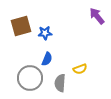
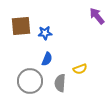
brown square: rotated 10 degrees clockwise
gray circle: moved 3 px down
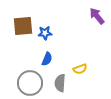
brown square: moved 2 px right
gray circle: moved 2 px down
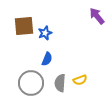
brown square: moved 1 px right
blue star: rotated 16 degrees counterclockwise
yellow semicircle: moved 11 px down
gray circle: moved 1 px right
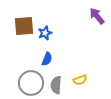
gray semicircle: moved 4 px left, 2 px down
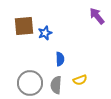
blue semicircle: moved 13 px right; rotated 24 degrees counterclockwise
gray circle: moved 1 px left
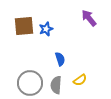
purple arrow: moved 8 px left, 2 px down
blue star: moved 1 px right, 4 px up
blue semicircle: rotated 16 degrees counterclockwise
yellow semicircle: rotated 16 degrees counterclockwise
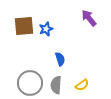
yellow semicircle: moved 2 px right, 5 px down
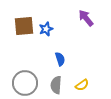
purple arrow: moved 3 px left
gray circle: moved 5 px left
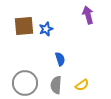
purple arrow: moved 2 px right, 3 px up; rotated 24 degrees clockwise
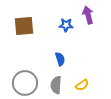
blue star: moved 20 px right, 4 px up; rotated 24 degrees clockwise
